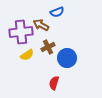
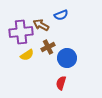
blue semicircle: moved 4 px right, 3 px down
red semicircle: moved 7 px right
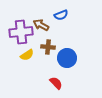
brown cross: rotated 32 degrees clockwise
red semicircle: moved 5 px left; rotated 120 degrees clockwise
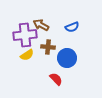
blue semicircle: moved 11 px right, 12 px down
purple cross: moved 4 px right, 3 px down
red semicircle: moved 4 px up
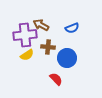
blue semicircle: moved 1 px down
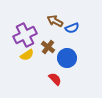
brown arrow: moved 14 px right, 4 px up
purple cross: rotated 20 degrees counterclockwise
brown cross: rotated 32 degrees clockwise
red semicircle: moved 1 px left
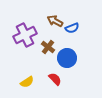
yellow semicircle: moved 27 px down
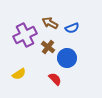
brown arrow: moved 5 px left, 2 px down
yellow semicircle: moved 8 px left, 8 px up
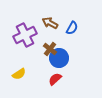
blue semicircle: rotated 40 degrees counterclockwise
brown cross: moved 2 px right, 2 px down
blue circle: moved 8 px left
red semicircle: rotated 88 degrees counterclockwise
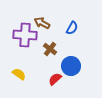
brown arrow: moved 8 px left
purple cross: rotated 30 degrees clockwise
blue circle: moved 12 px right, 8 px down
yellow semicircle: rotated 112 degrees counterclockwise
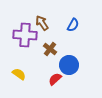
brown arrow: rotated 28 degrees clockwise
blue semicircle: moved 1 px right, 3 px up
blue circle: moved 2 px left, 1 px up
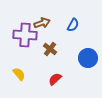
brown arrow: rotated 105 degrees clockwise
blue circle: moved 19 px right, 7 px up
yellow semicircle: rotated 16 degrees clockwise
